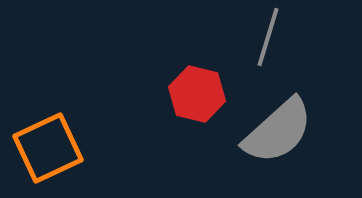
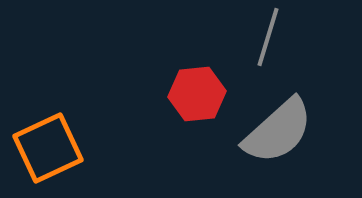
red hexagon: rotated 20 degrees counterclockwise
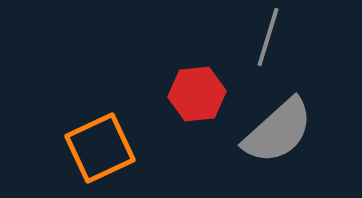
orange square: moved 52 px right
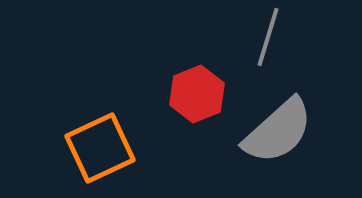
red hexagon: rotated 16 degrees counterclockwise
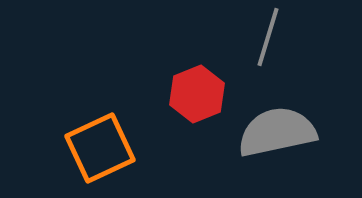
gray semicircle: moved 1 px left, 1 px down; rotated 150 degrees counterclockwise
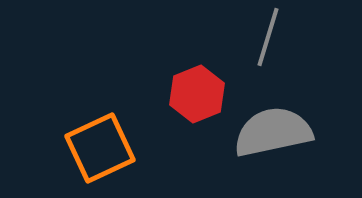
gray semicircle: moved 4 px left
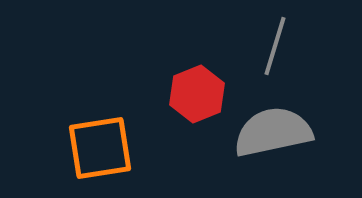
gray line: moved 7 px right, 9 px down
orange square: rotated 16 degrees clockwise
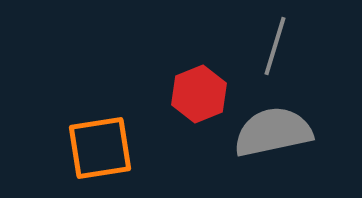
red hexagon: moved 2 px right
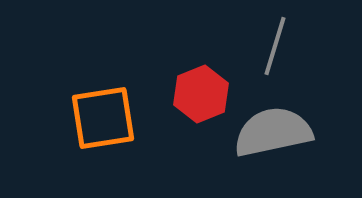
red hexagon: moved 2 px right
orange square: moved 3 px right, 30 px up
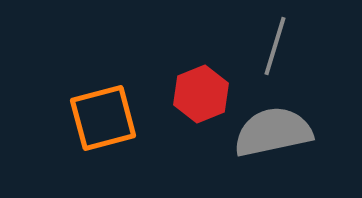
orange square: rotated 6 degrees counterclockwise
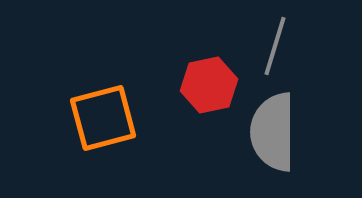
red hexagon: moved 8 px right, 9 px up; rotated 10 degrees clockwise
gray semicircle: rotated 78 degrees counterclockwise
